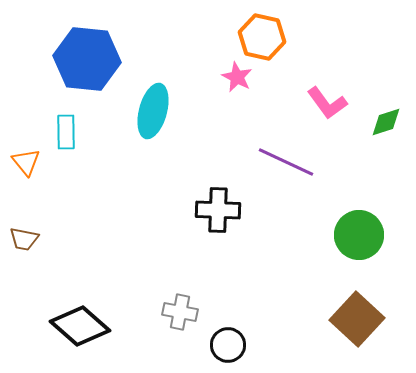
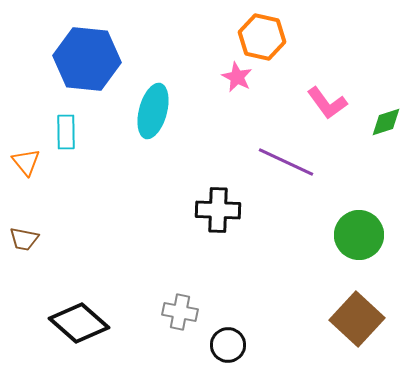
black diamond: moved 1 px left, 3 px up
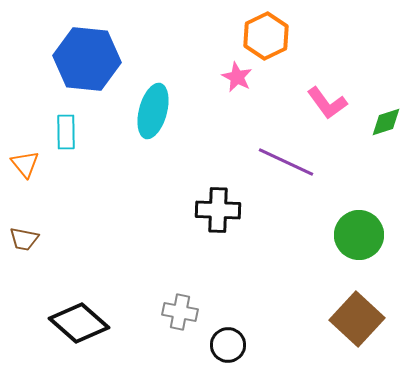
orange hexagon: moved 4 px right, 1 px up; rotated 21 degrees clockwise
orange triangle: moved 1 px left, 2 px down
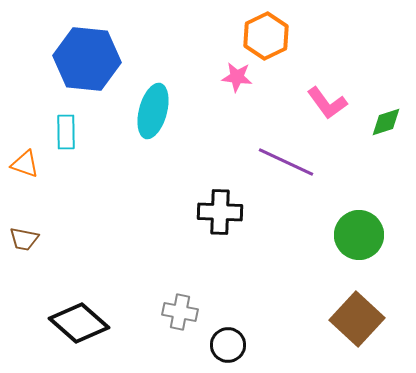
pink star: rotated 20 degrees counterclockwise
orange triangle: rotated 32 degrees counterclockwise
black cross: moved 2 px right, 2 px down
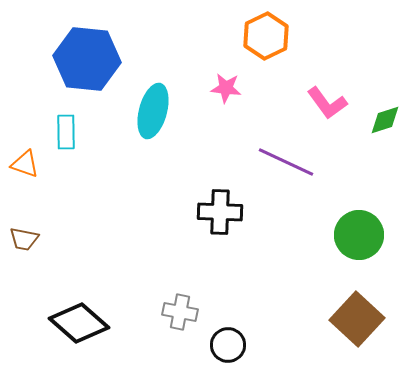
pink star: moved 11 px left, 11 px down
green diamond: moved 1 px left, 2 px up
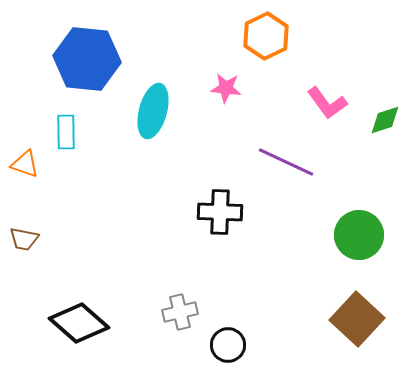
gray cross: rotated 24 degrees counterclockwise
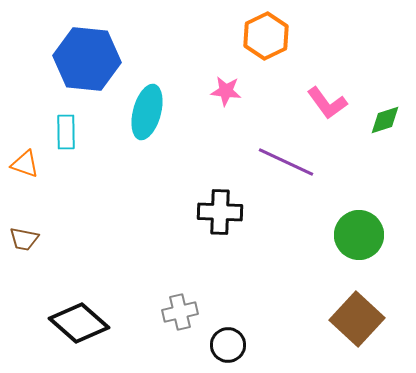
pink star: moved 3 px down
cyan ellipse: moved 6 px left, 1 px down
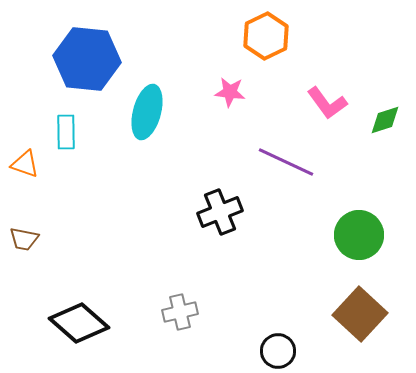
pink star: moved 4 px right, 1 px down
black cross: rotated 24 degrees counterclockwise
brown square: moved 3 px right, 5 px up
black circle: moved 50 px right, 6 px down
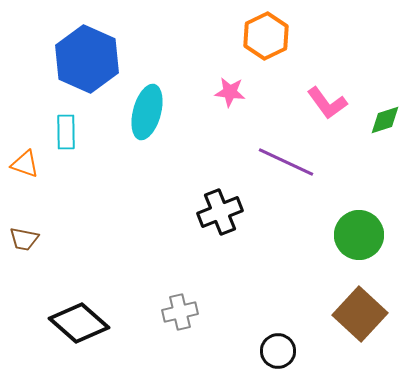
blue hexagon: rotated 18 degrees clockwise
